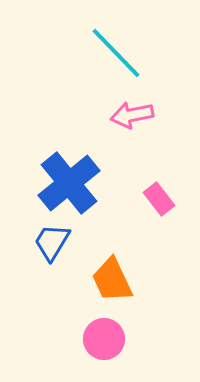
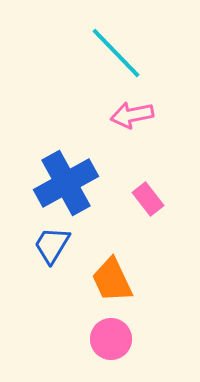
blue cross: moved 3 px left; rotated 10 degrees clockwise
pink rectangle: moved 11 px left
blue trapezoid: moved 3 px down
pink circle: moved 7 px right
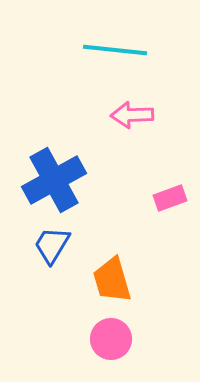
cyan line: moved 1 px left, 3 px up; rotated 40 degrees counterclockwise
pink arrow: rotated 9 degrees clockwise
blue cross: moved 12 px left, 3 px up
pink rectangle: moved 22 px right, 1 px up; rotated 72 degrees counterclockwise
orange trapezoid: rotated 9 degrees clockwise
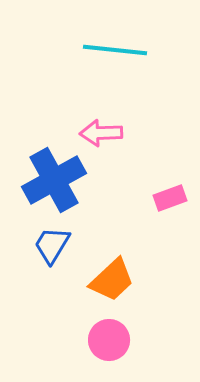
pink arrow: moved 31 px left, 18 px down
orange trapezoid: rotated 117 degrees counterclockwise
pink circle: moved 2 px left, 1 px down
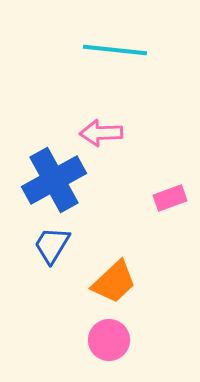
orange trapezoid: moved 2 px right, 2 px down
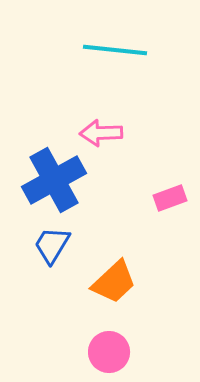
pink circle: moved 12 px down
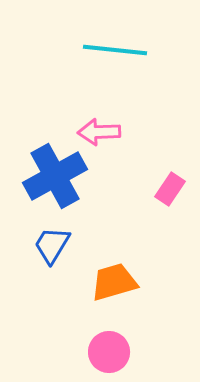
pink arrow: moved 2 px left, 1 px up
blue cross: moved 1 px right, 4 px up
pink rectangle: moved 9 px up; rotated 36 degrees counterclockwise
orange trapezoid: rotated 153 degrees counterclockwise
